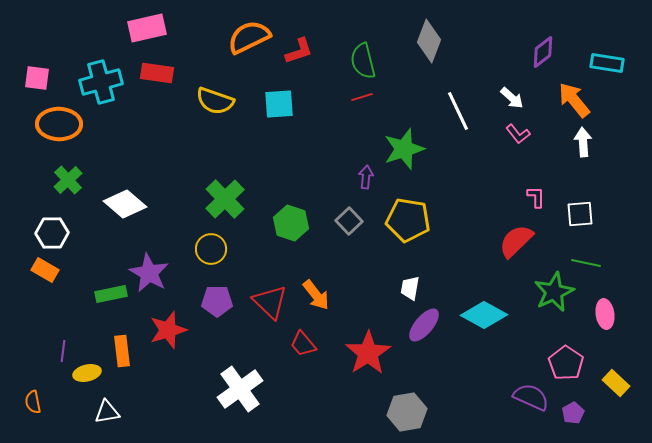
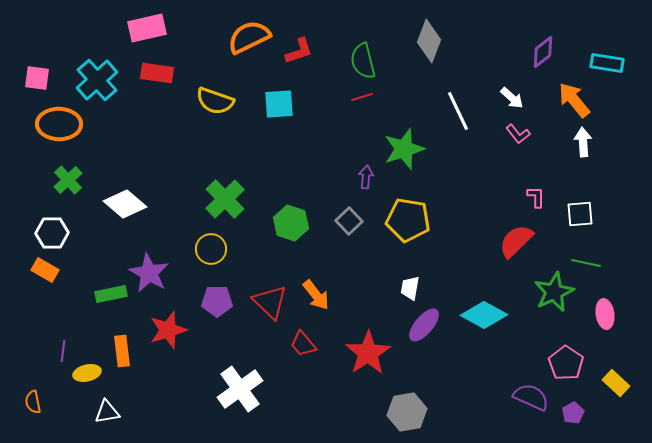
cyan cross at (101, 82): moved 4 px left, 2 px up; rotated 27 degrees counterclockwise
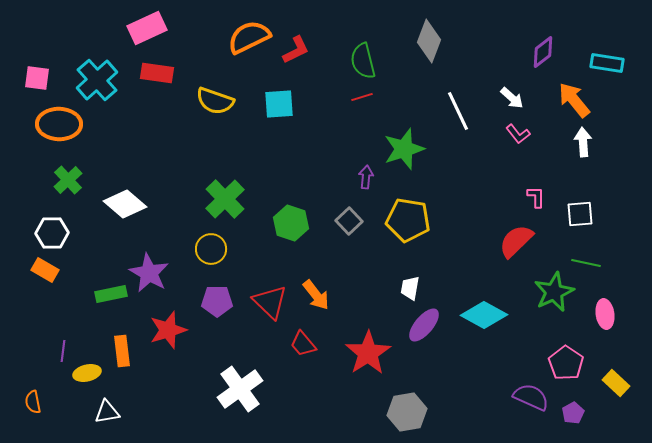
pink rectangle at (147, 28): rotated 12 degrees counterclockwise
red L-shape at (299, 51): moved 3 px left, 1 px up; rotated 8 degrees counterclockwise
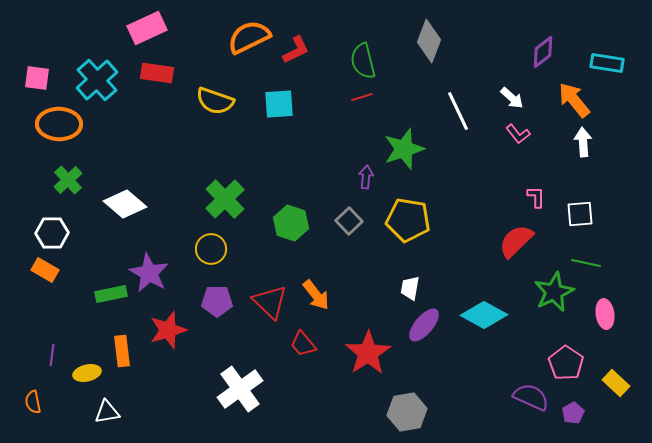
purple line at (63, 351): moved 11 px left, 4 px down
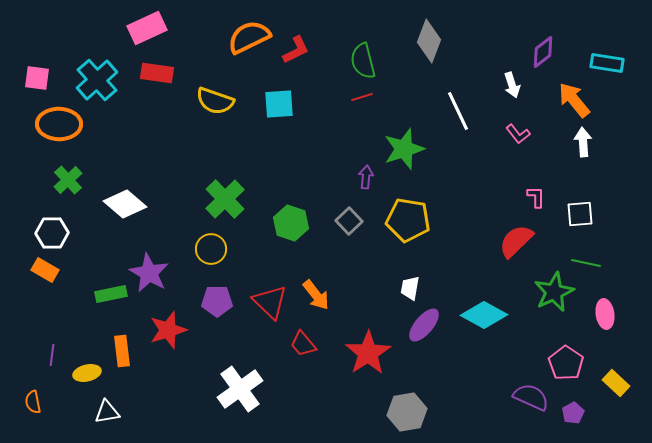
white arrow at (512, 98): moved 13 px up; rotated 30 degrees clockwise
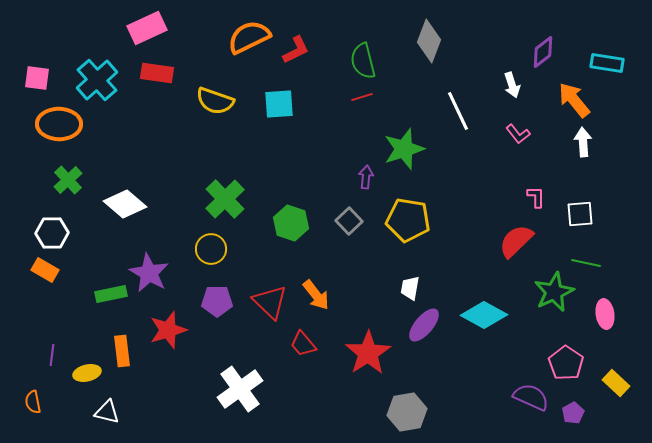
white triangle at (107, 412): rotated 24 degrees clockwise
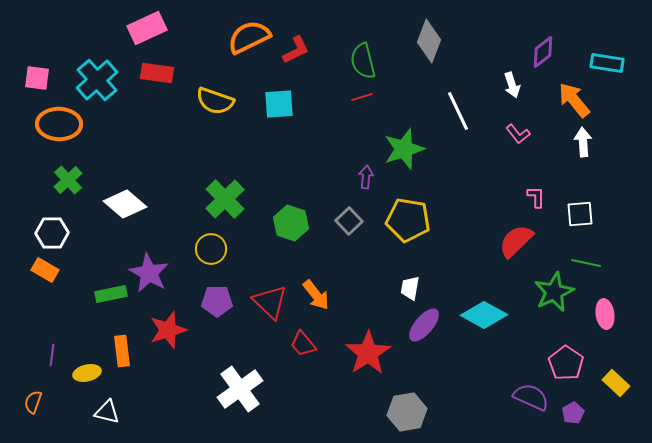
orange semicircle at (33, 402): rotated 30 degrees clockwise
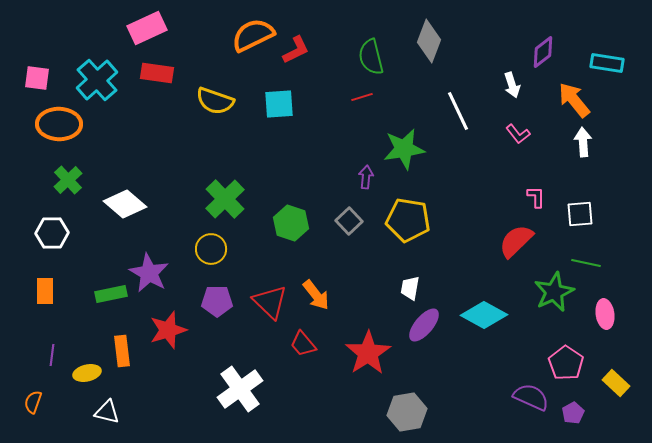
orange semicircle at (249, 37): moved 4 px right, 2 px up
green semicircle at (363, 61): moved 8 px right, 4 px up
green star at (404, 149): rotated 9 degrees clockwise
orange rectangle at (45, 270): moved 21 px down; rotated 60 degrees clockwise
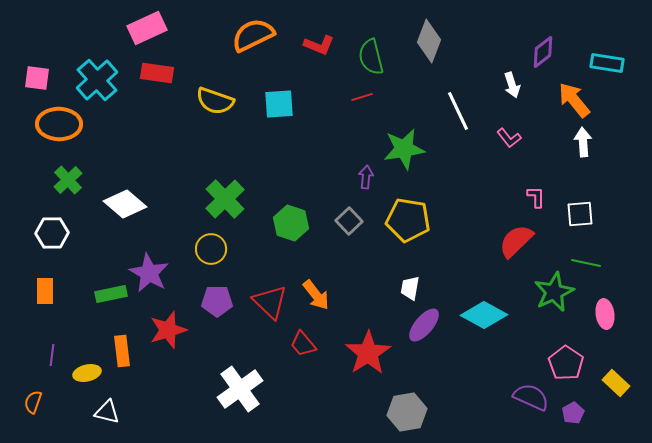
red L-shape at (296, 50): moved 23 px right, 5 px up; rotated 48 degrees clockwise
pink L-shape at (518, 134): moved 9 px left, 4 px down
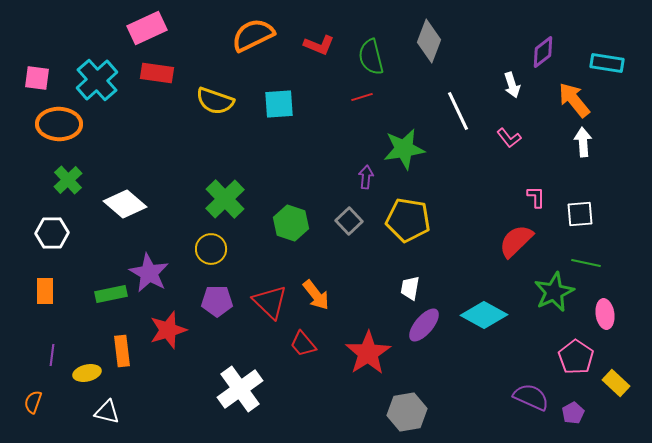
pink pentagon at (566, 363): moved 10 px right, 6 px up
